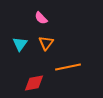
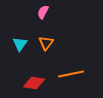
pink semicircle: moved 2 px right, 6 px up; rotated 72 degrees clockwise
orange line: moved 3 px right, 7 px down
red diamond: rotated 20 degrees clockwise
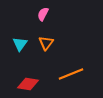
pink semicircle: moved 2 px down
orange line: rotated 10 degrees counterclockwise
red diamond: moved 6 px left, 1 px down
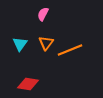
orange line: moved 1 px left, 24 px up
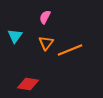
pink semicircle: moved 2 px right, 3 px down
cyan triangle: moved 5 px left, 8 px up
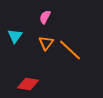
orange line: rotated 65 degrees clockwise
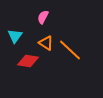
pink semicircle: moved 2 px left
orange triangle: rotated 35 degrees counterclockwise
red diamond: moved 23 px up
